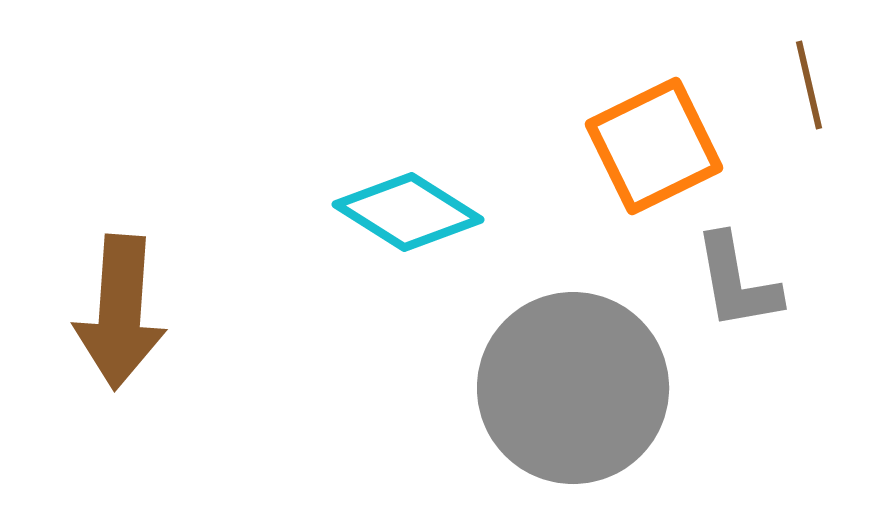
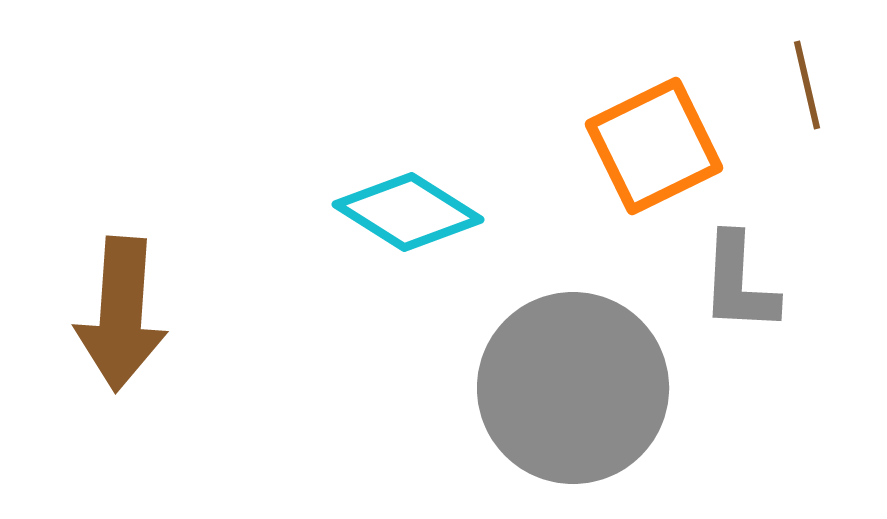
brown line: moved 2 px left
gray L-shape: moved 2 px right, 1 px down; rotated 13 degrees clockwise
brown arrow: moved 1 px right, 2 px down
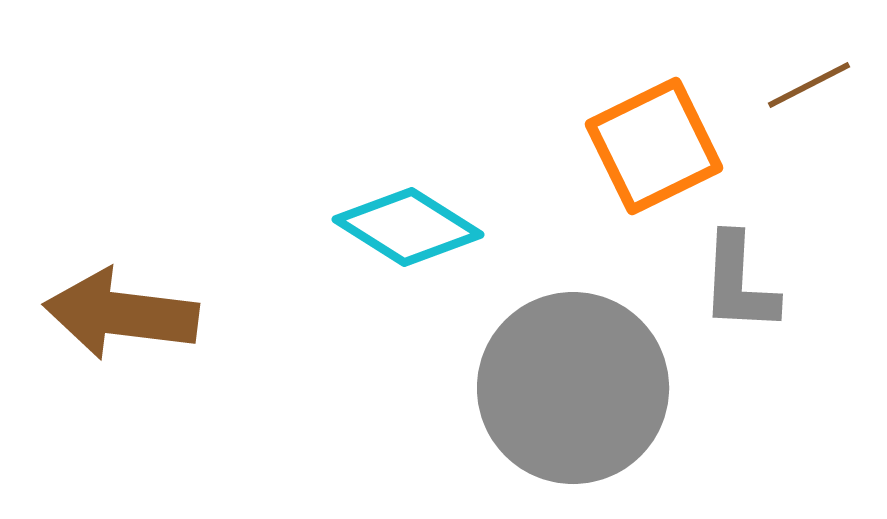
brown line: moved 2 px right; rotated 76 degrees clockwise
cyan diamond: moved 15 px down
brown arrow: rotated 93 degrees clockwise
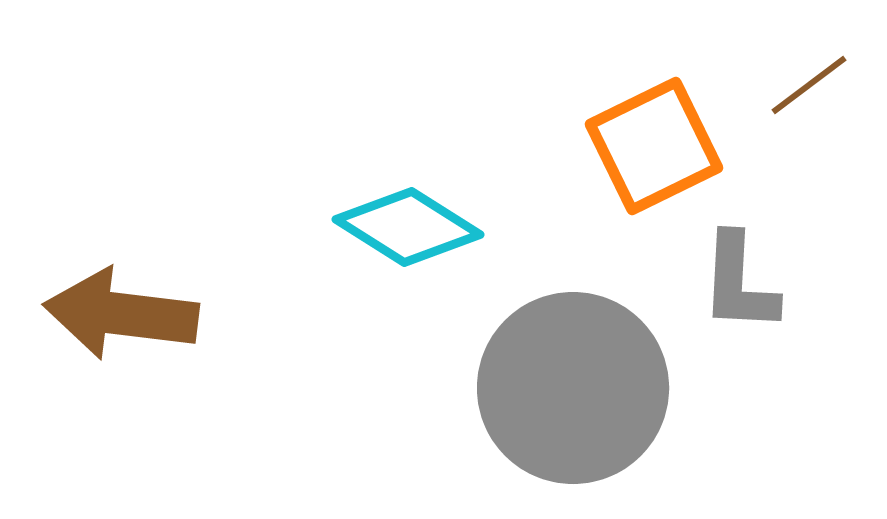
brown line: rotated 10 degrees counterclockwise
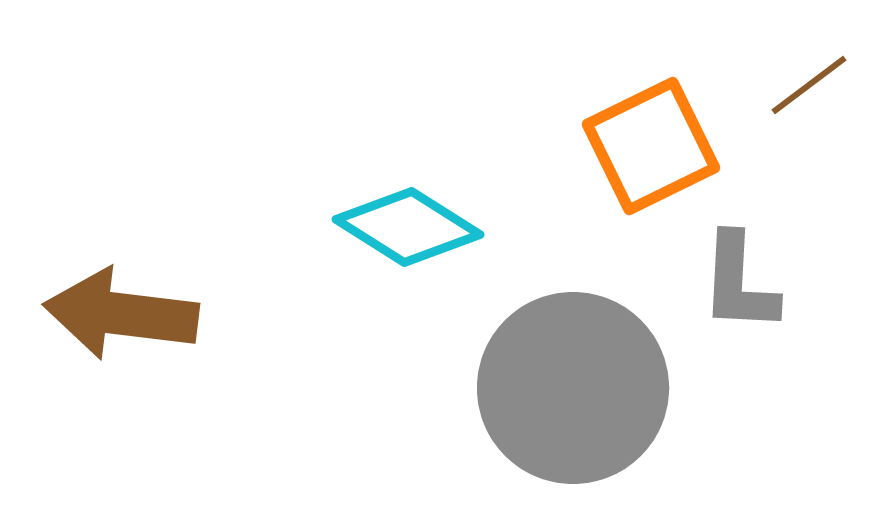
orange square: moved 3 px left
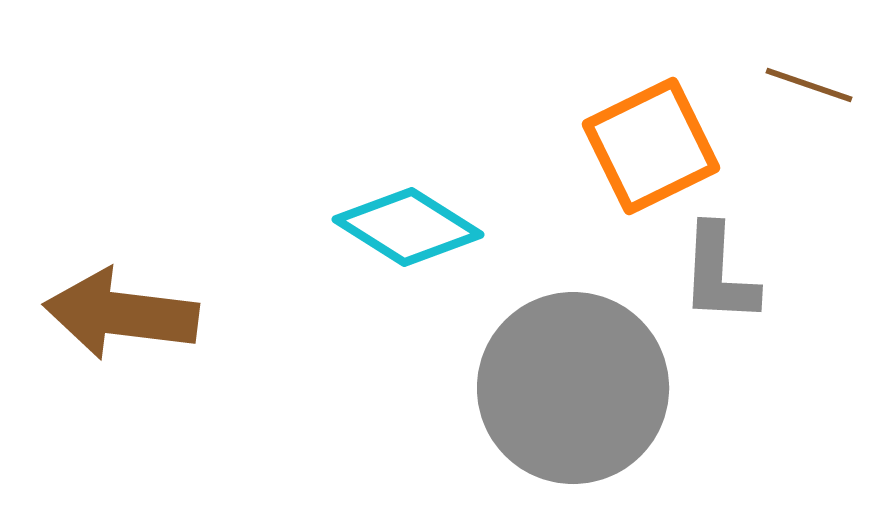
brown line: rotated 56 degrees clockwise
gray L-shape: moved 20 px left, 9 px up
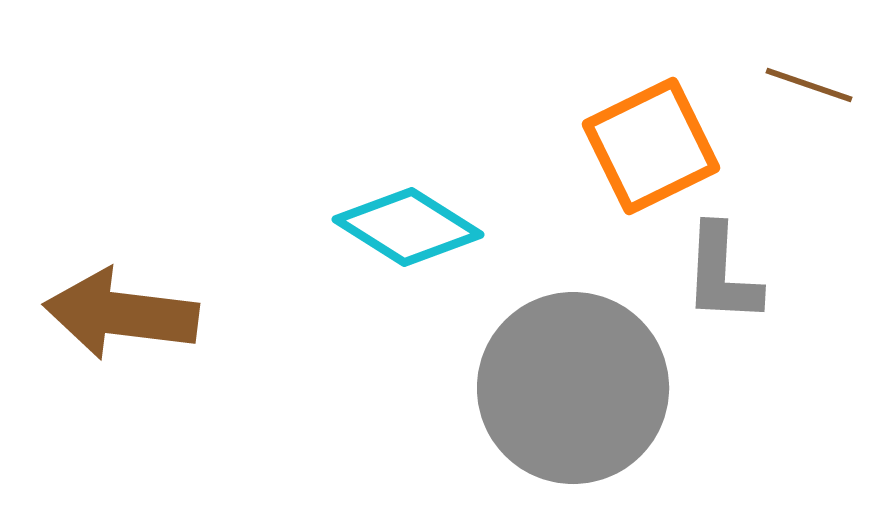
gray L-shape: moved 3 px right
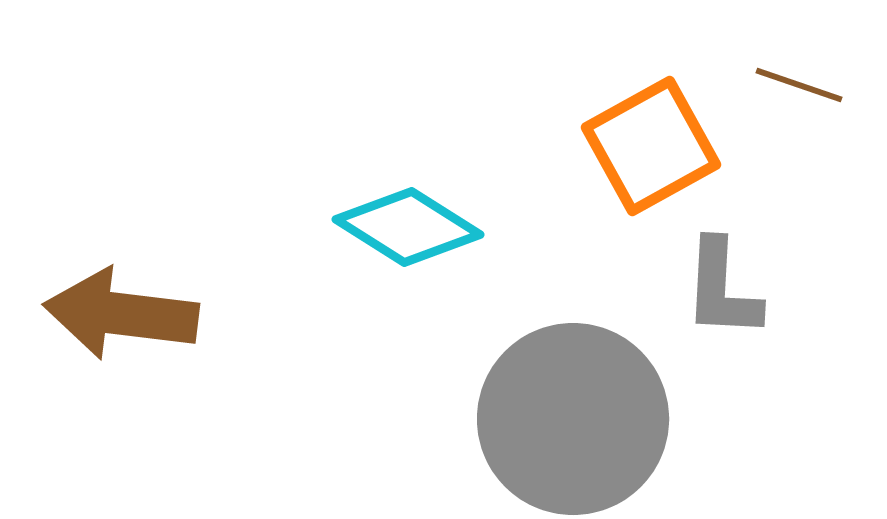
brown line: moved 10 px left
orange square: rotated 3 degrees counterclockwise
gray L-shape: moved 15 px down
gray circle: moved 31 px down
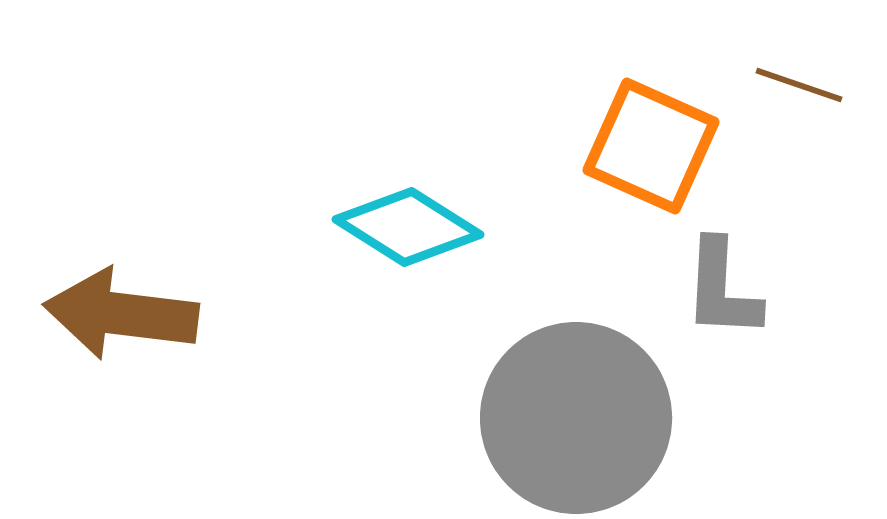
orange square: rotated 37 degrees counterclockwise
gray circle: moved 3 px right, 1 px up
